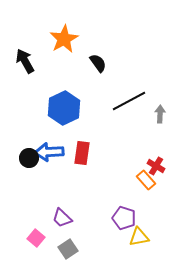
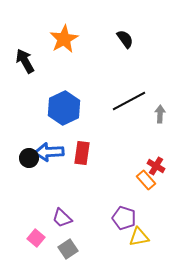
black semicircle: moved 27 px right, 24 px up
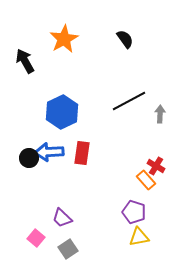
blue hexagon: moved 2 px left, 4 px down
purple pentagon: moved 10 px right, 6 px up
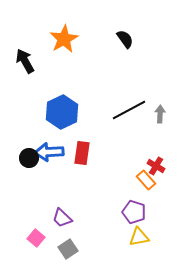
black line: moved 9 px down
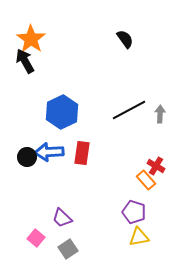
orange star: moved 33 px left; rotated 8 degrees counterclockwise
black circle: moved 2 px left, 1 px up
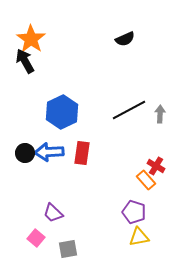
black semicircle: rotated 102 degrees clockwise
black circle: moved 2 px left, 4 px up
purple trapezoid: moved 9 px left, 5 px up
gray square: rotated 24 degrees clockwise
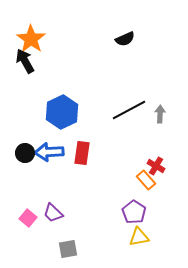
purple pentagon: rotated 15 degrees clockwise
pink square: moved 8 px left, 20 px up
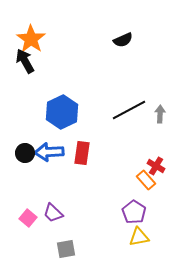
black semicircle: moved 2 px left, 1 px down
gray square: moved 2 px left
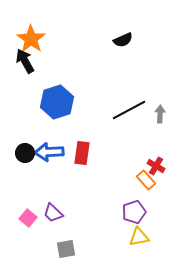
blue hexagon: moved 5 px left, 10 px up; rotated 8 degrees clockwise
purple pentagon: rotated 20 degrees clockwise
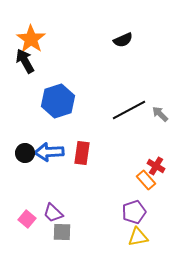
blue hexagon: moved 1 px right, 1 px up
gray arrow: rotated 48 degrees counterclockwise
pink square: moved 1 px left, 1 px down
yellow triangle: moved 1 px left
gray square: moved 4 px left, 17 px up; rotated 12 degrees clockwise
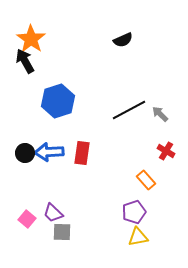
red cross: moved 10 px right, 15 px up
